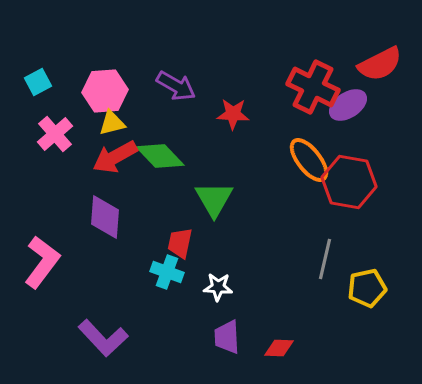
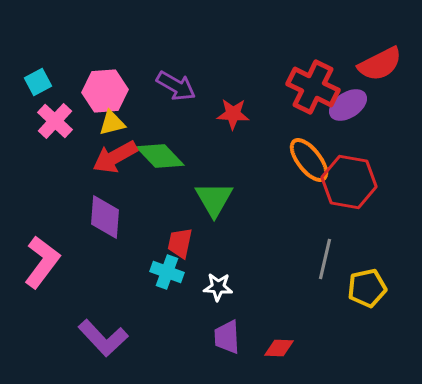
pink cross: moved 13 px up; rotated 6 degrees counterclockwise
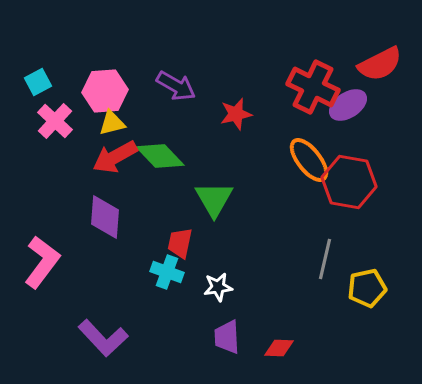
red star: moved 3 px right; rotated 16 degrees counterclockwise
white star: rotated 12 degrees counterclockwise
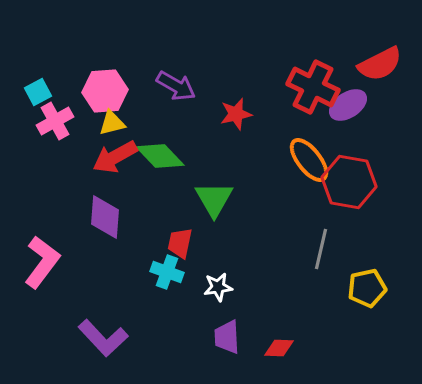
cyan square: moved 10 px down
pink cross: rotated 18 degrees clockwise
gray line: moved 4 px left, 10 px up
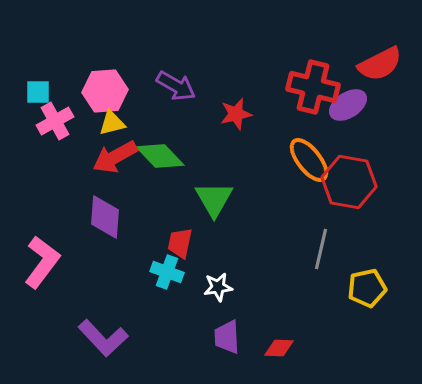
red cross: rotated 12 degrees counterclockwise
cyan square: rotated 28 degrees clockwise
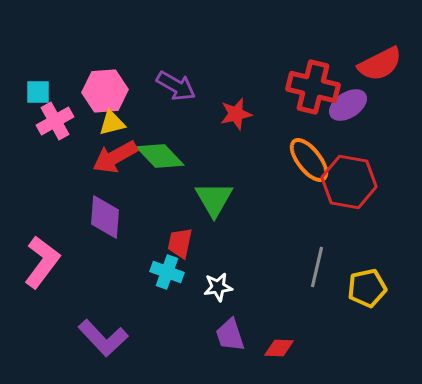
gray line: moved 4 px left, 18 px down
purple trapezoid: moved 3 px right, 2 px up; rotated 15 degrees counterclockwise
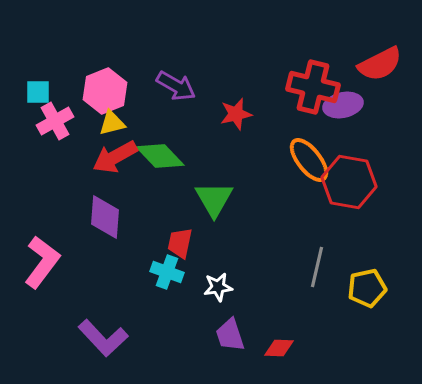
pink hexagon: rotated 18 degrees counterclockwise
purple ellipse: moved 5 px left; rotated 21 degrees clockwise
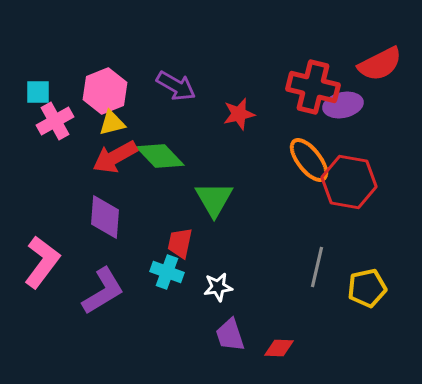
red star: moved 3 px right
purple L-shape: moved 47 px up; rotated 78 degrees counterclockwise
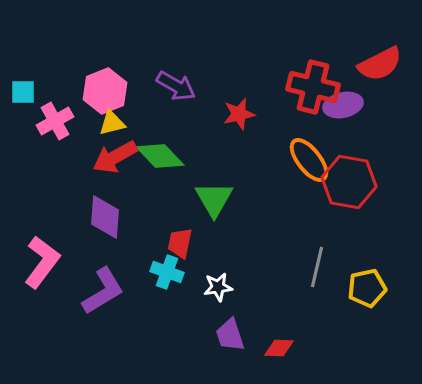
cyan square: moved 15 px left
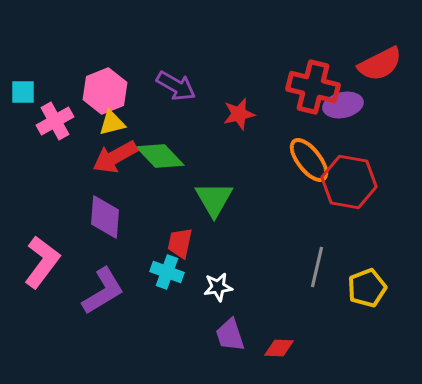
yellow pentagon: rotated 9 degrees counterclockwise
